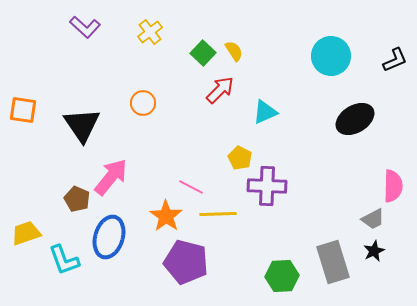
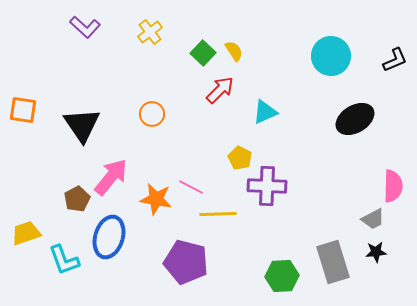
orange circle: moved 9 px right, 11 px down
brown pentagon: rotated 20 degrees clockwise
orange star: moved 10 px left, 17 px up; rotated 24 degrees counterclockwise
black star: moved 2 px right, 1 px down; rotated 20 degrees clockwise
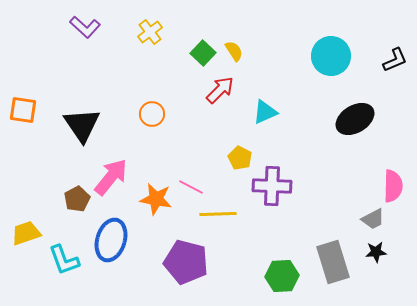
purple cross: moved 5 px right
blue ellipse: moved 2 px right, 3 px down
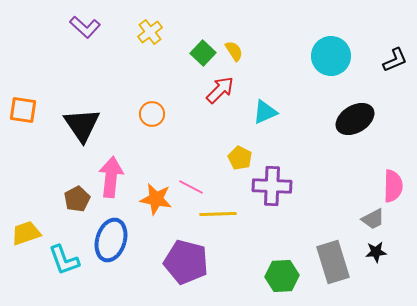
pink arrow: rotated 33 degrees counterclockwise
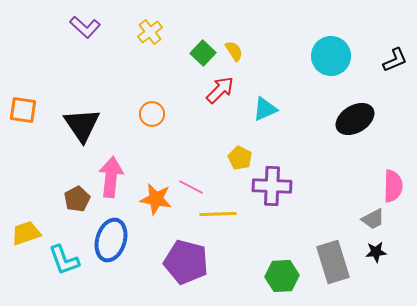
cyan triangle: moved 3 px up
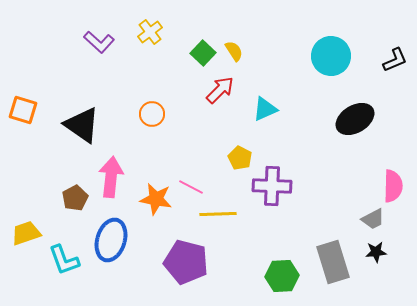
purple L-shape: moved 14 px right, 15 px down
orange square: rotated 8 degrees clockwise
black triangle: rotated 21 degrees counterclockwise
brown pentagon: moved 2 px left, 1 px up
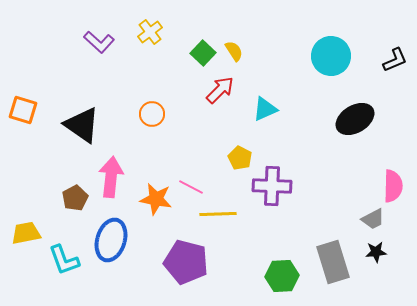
yellow trapezoid: rotated 8 degrees clockwise
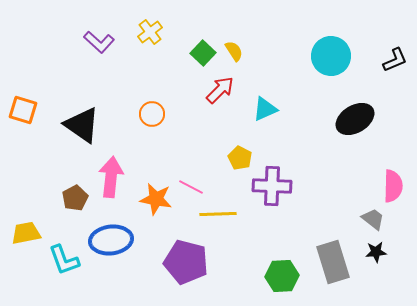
gray trapezoid: rotated 115 degrees counterclockwise
blue ellipse: rotated 66 degrees clockwise
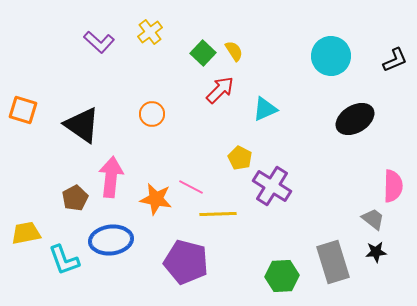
purple cross: rotated 30 degrees clockwise
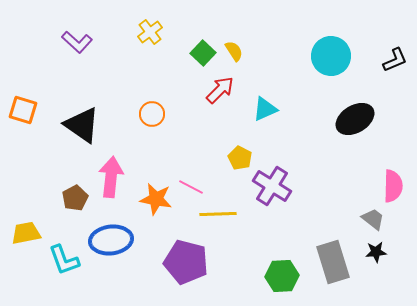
purple L-shape: moved 22 px left
